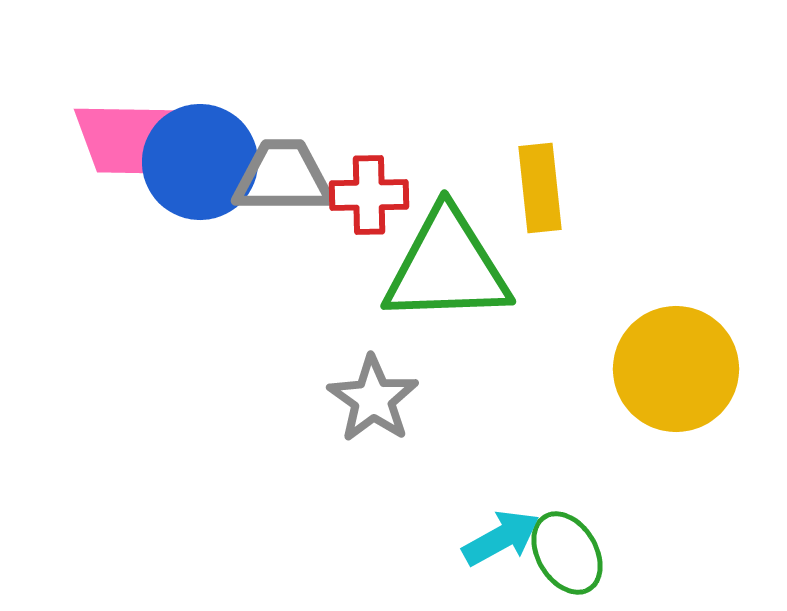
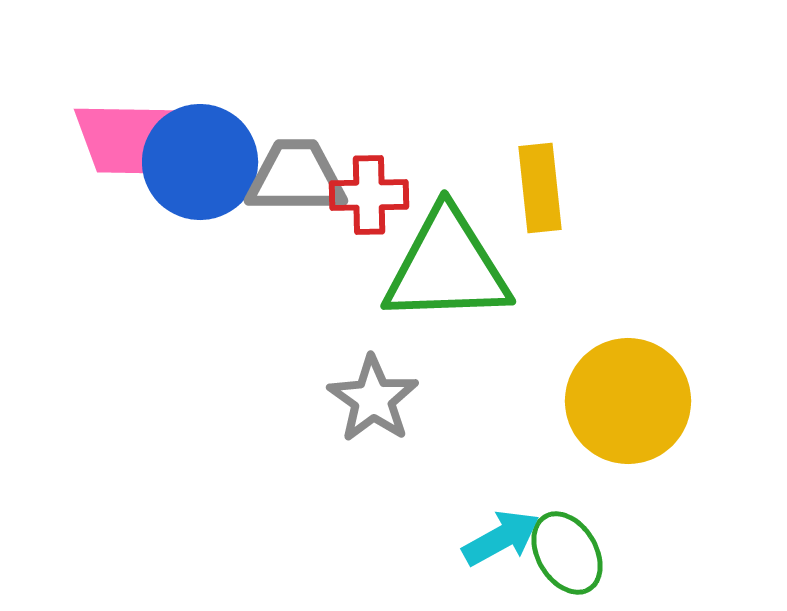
gray trapezoid: moved 13 px right
yellow circle: moved 48 px left, 32 px down
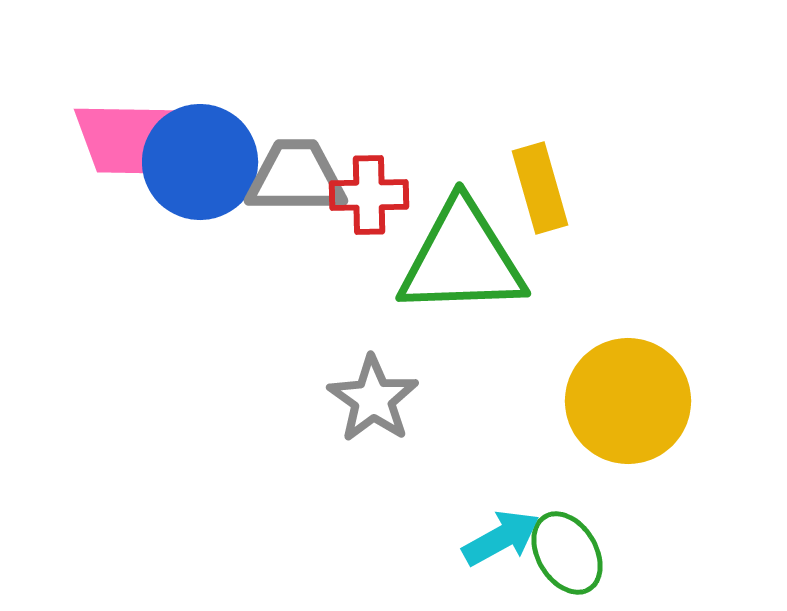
yellow rectangle: rotated 10 degrees counterclockwise
green triangle: moved 15 px right, 8 px up
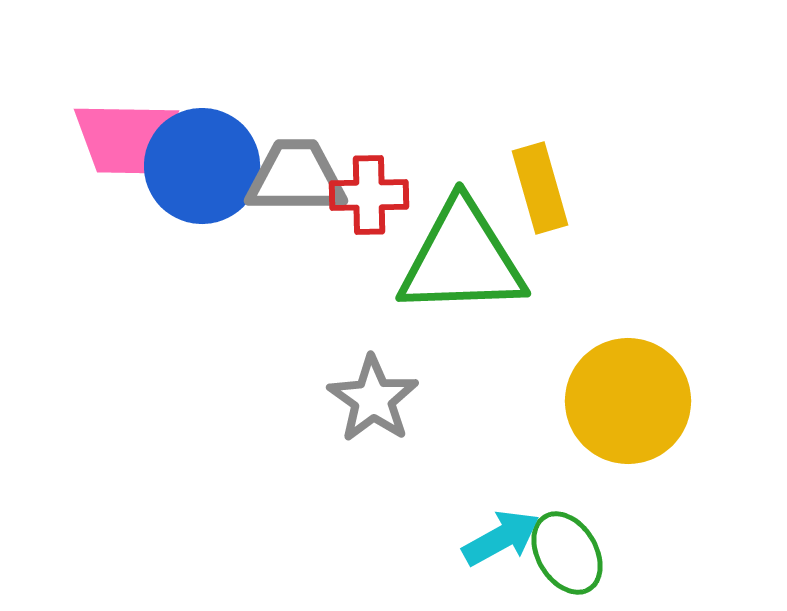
blue circle: moved 2 px right, 4 px down
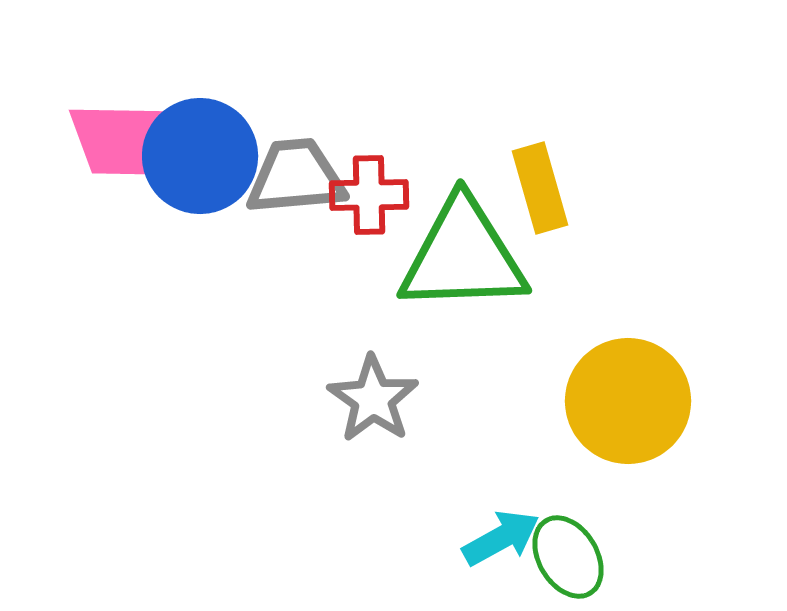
pink trapezoid: moved 5 px left, 1 px down
blue circle: moved 2 px left, 10 px up
gray trapezoid: rotated 5 degrees counterclockwise
green triangle: moved 1 px right, 3 px up
green ellipse: moved 1 px right, 4 px down
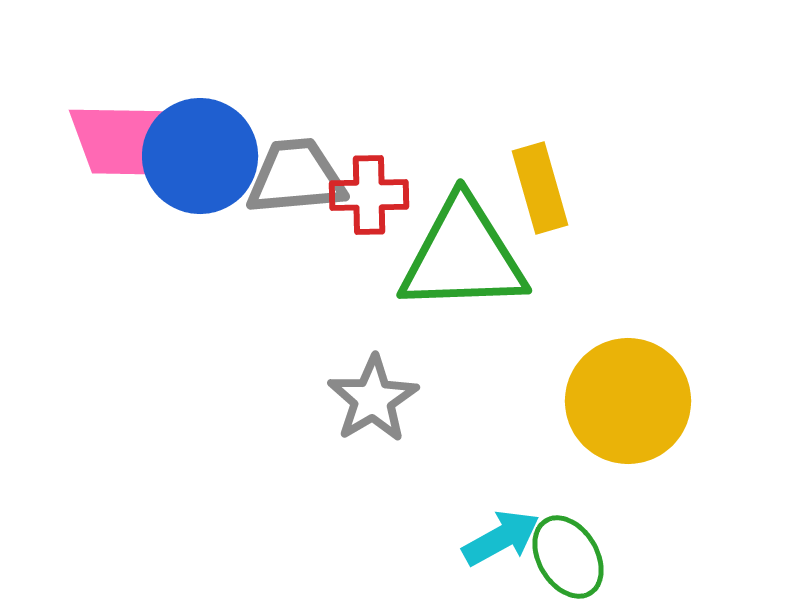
gray star: rotated 6 degrees clockwise
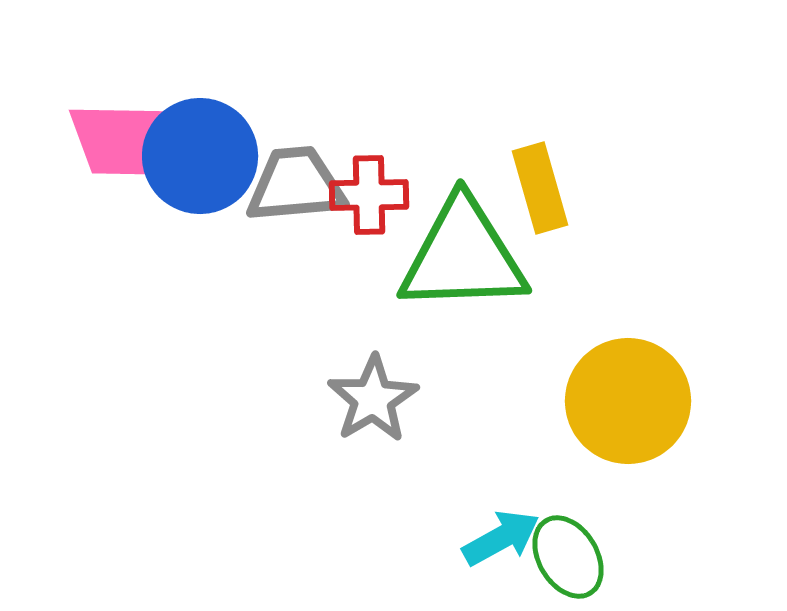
gray trapezoid: moved 8 px down
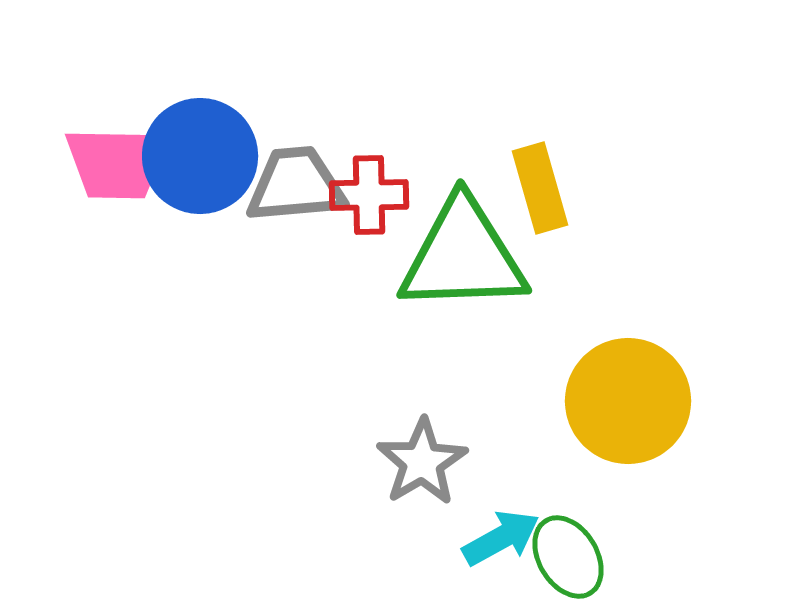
pink trapezoid: moved 4 px left, 24 px down
gray star: moved 49 px right, 63 px down
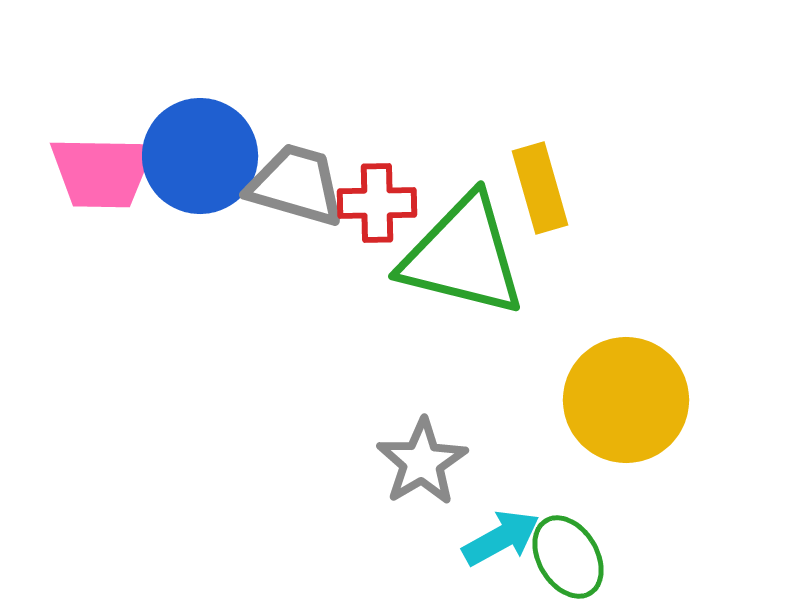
pink trapezoid: moved 15 px left, 9 px down
gray trapezoid: rotated 21 degrees clockwise
red cross: moved 8 px right, 8 px down
green triangle: rotated 16 degrees clockwise
yellow circle: moved 2 px left, 1 px up
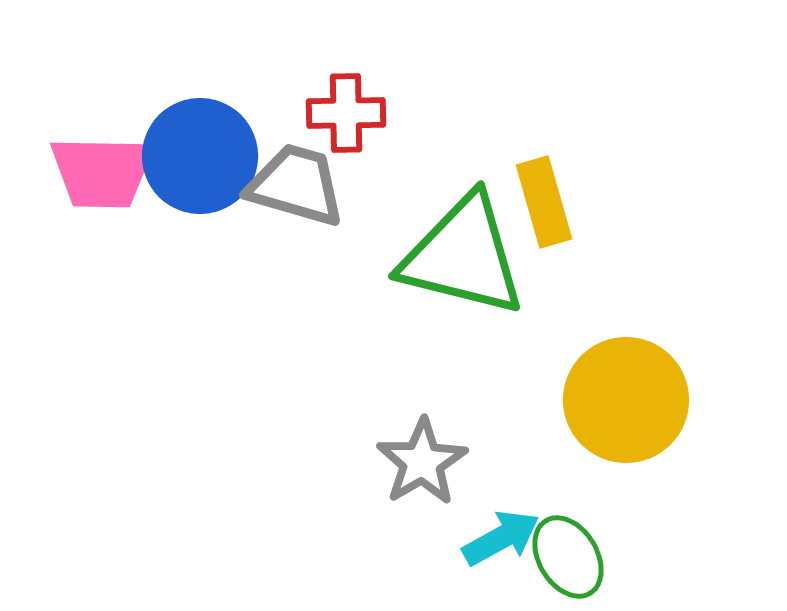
yellow rectangle: moved 4 px right, 14 px down
red cross: moved 31 px left, 90 px up
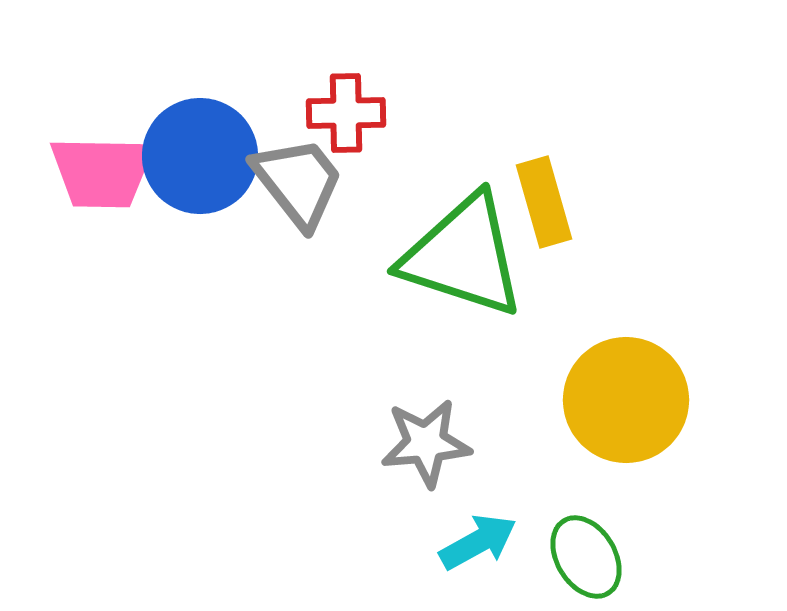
gray trapezoid: moved 2 px right, 3 px up; rotated 36 degrees clockwise
green triangle: rotated 4 degrees clockwise
gray star: moved 4 px right, 19 px up; rotated 26 degrees clockwise
cyan arrow: moved 23 px left, 4 px down
green ellipse: moved 18 px right
